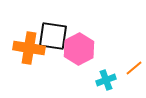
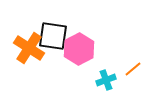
orange cross: rotated 24 degrees clockwise
orange line: moved 1 px left, 1 px down
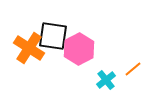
cyan cross: rotated 18 degrees counterclockwise
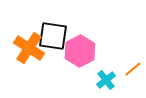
pink hexagon: moved 1 px right, 2 px down
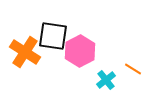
orange cross: moved 4 px left, 4 px down
orange line: rotated 72 degrees clockwise
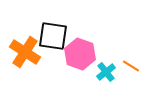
pink hexagon: moved 3 px down; rotated 12 degrees counterclockwise
orange line: moved 2 px left, 3 px up
cyan cross: moved 8 px up
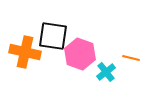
orange cross: rotated 20 degrees counterclockwise
orange line: moved 8 px up; rotated 18 degrees counterclockwise
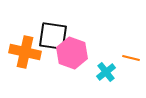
pink hexagon: moved 8 px left, 1 px up
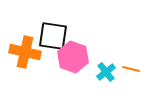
pink hexagon: moved 1 px right, 4 px down
orange line: moved 11 px down
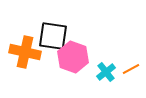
orange line: rotated 42 degrees counterclockwise
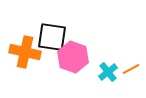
black square: moved 1 px left, 1 px down
cyan cross: moved 2 px right
